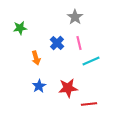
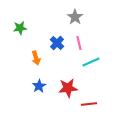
cyan line: moved 1 px down
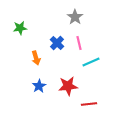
red star: moved 2 px up
